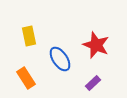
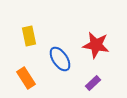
red star: rotated 12 degrees counterclockwise
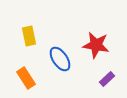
purple rectangle: moved 14 px right, 4 px up
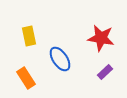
red star: moved 5 px right, 7 px up
purple rectangle: moved 2 px left, 7 px up
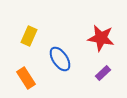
yellow rectangle: rotated 36 degrees clockwise
purple rectangle: moved 2 px left, 1 px down
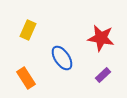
yellow rectangle: moved 1 px left, 6 px up
blue ellipse: moved 2 px right, 1 px up
purple rectangle: moved 2 px down
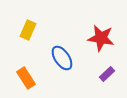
purple rectangle: moved 4 px right, 1 px up
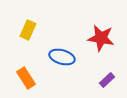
blue ellipse: moved 1 px up; rotated 40 degrees counterclockwise
purple rectangle: moved 6 px down
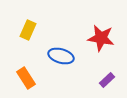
blue ellipse: moved 1 px left, 1 px up
